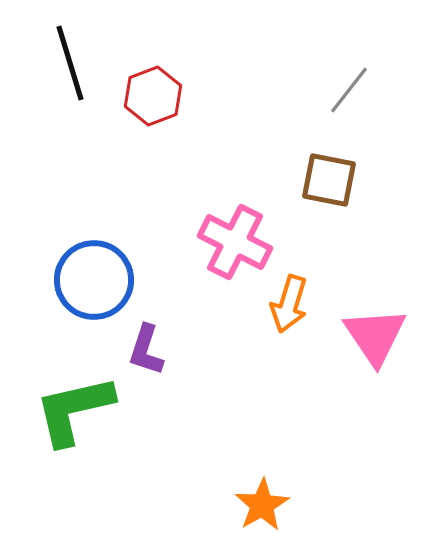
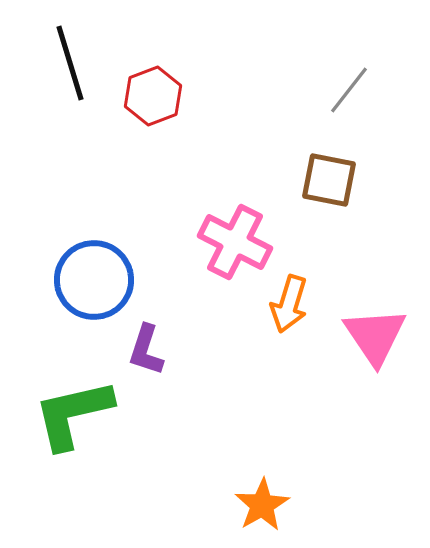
green L-shape: moved 1 px left, 4 px down
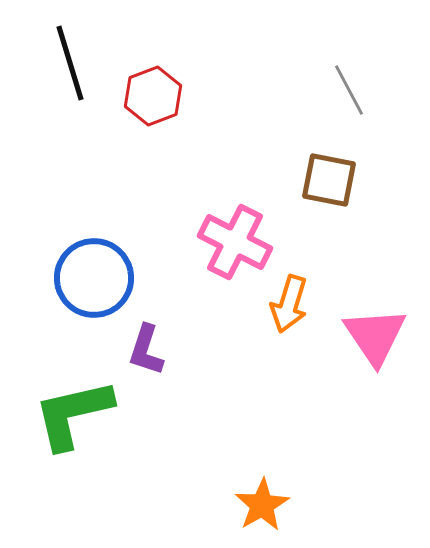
gray line: rotated 66 degrees counterclockwise
blue circle: moved 2 px up
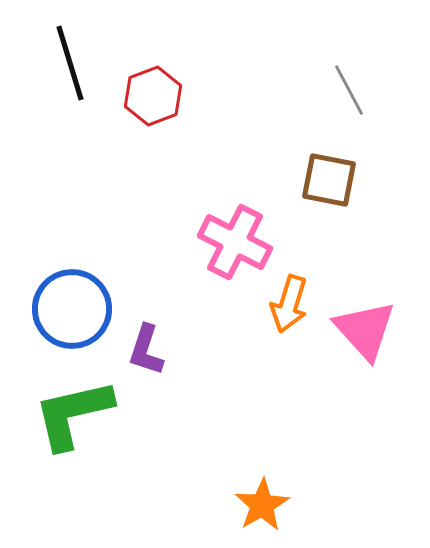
blue circle: moved 22 px left, 31 px down
pink triangle: moved 10 px left, 6 px up; rotated 8 degrees counterclockwise
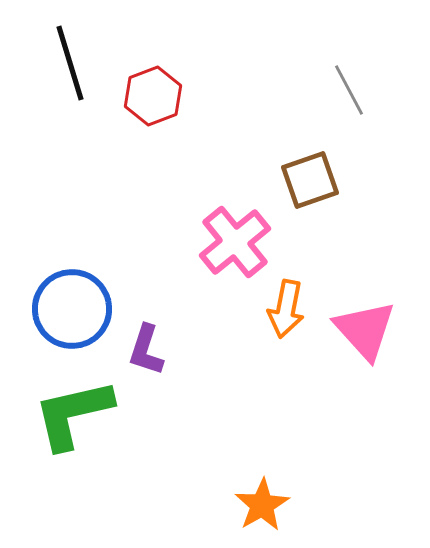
brown square: moved 19 px left; rotated 30 degrees counterclockwise
pink cross: rotated 24 degrees clockwise
orange arrow: moved 3 px left, 5 px down; rotated 6 degrees counterclockwise
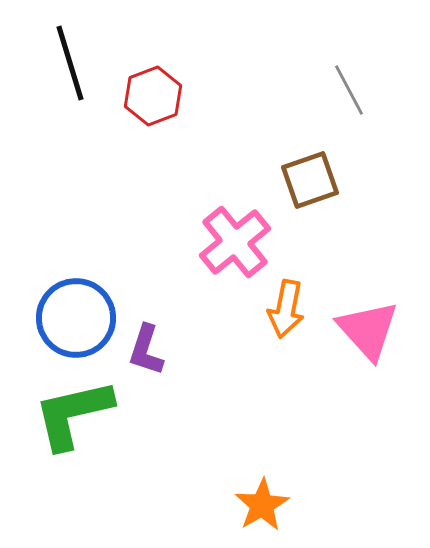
blue circle: moved 4 px right, 9 px down
pink triangle: moved 3 px right
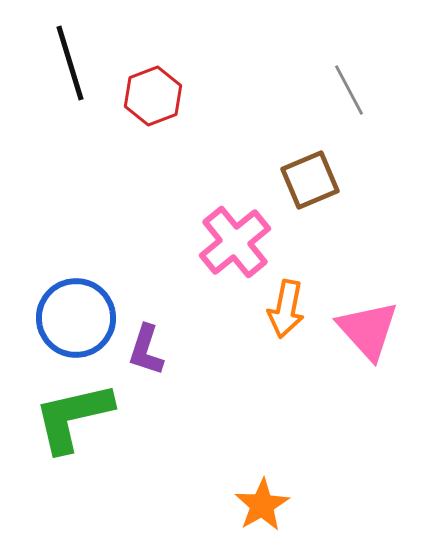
brown square: rotated 4 degrees counterclockwise
green L-shape: moved 3 px down
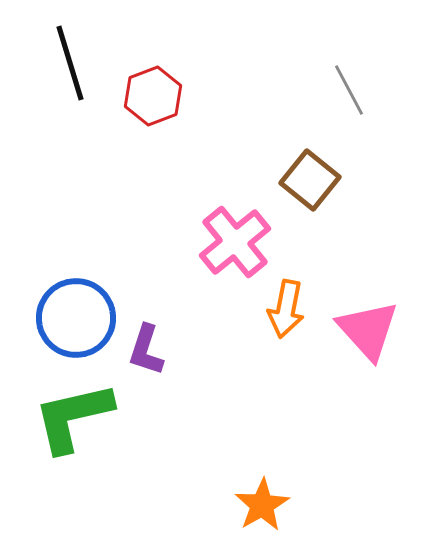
brown square: rotated 28 degrees counterclockwise
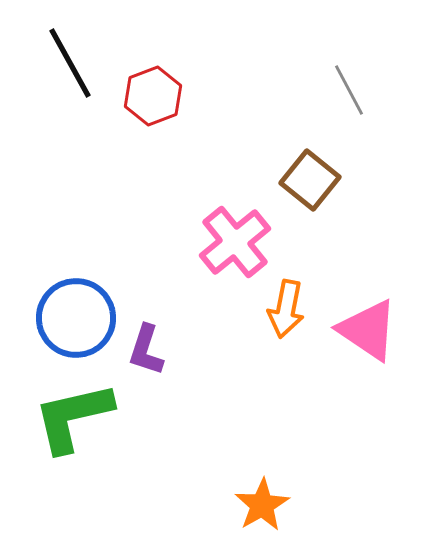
black line: rotated 12 degrees counterclockwise
pink triangle: rotated 14 degrees counterclockwise
